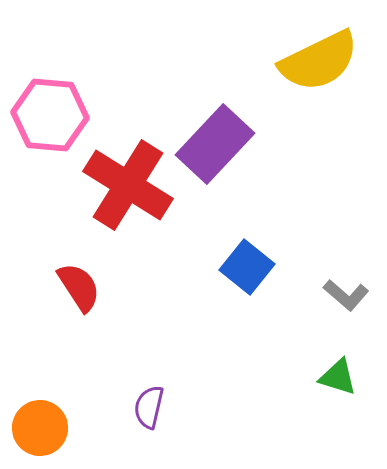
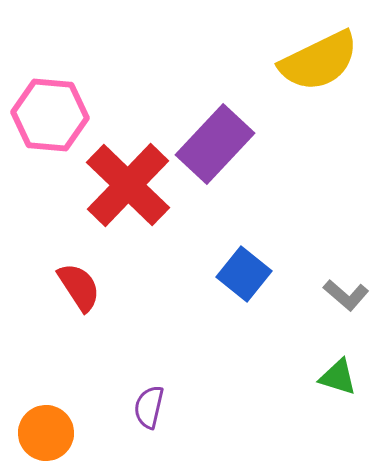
red cross: rotated 12 degrees clockwise
blue square: moved 3 px left, 7 px down
orange circle: moved 6 px right, 5 px down
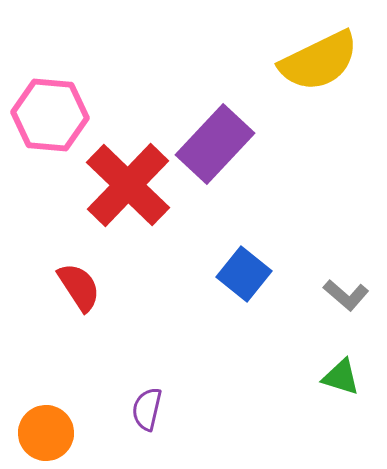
green triangle: moved 3 px right
purple semicircle: moved 2 px left, 2 px down
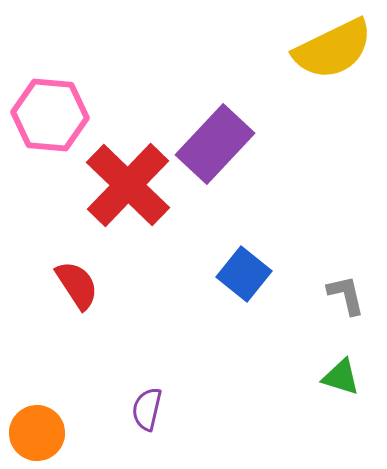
yellow semicircle: moved 14 px right, 12 px up
red semicircle: moved 2 px left, 2 px up
gray L-shape: rotated 144 degrees counterclockwise
orange circle: moved 9 px left
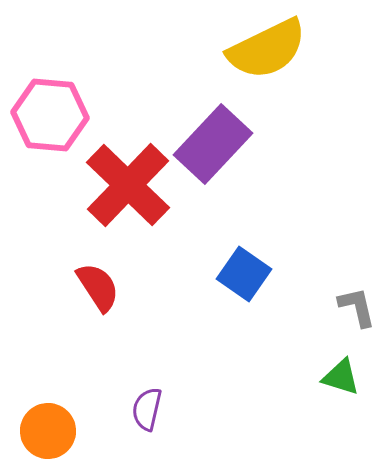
yellow semicircle: moved 66 px left
purple rectangle: moved 2 px left
blue square: rotated 4 degrees counterclockwise
red semicircle: moved 21 px right, 2 px down
gray L-shape: moved 11 px right, 12 px down
orange circle: moved 11 px right, 2 px up
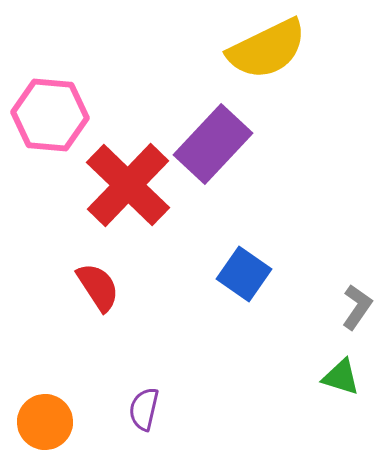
gray L-shape: rotated 48 degrees clockwise
purple semicircle: moved 3 px left
orange circle: moved 3 px left, 9 px up
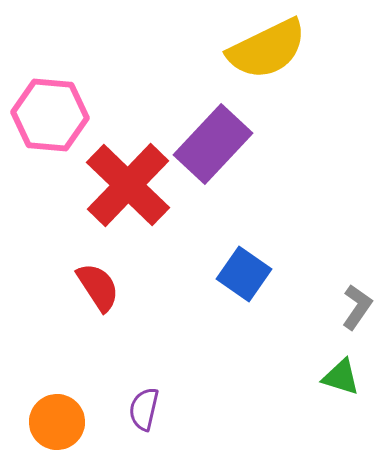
orange circle: moved 12 px right
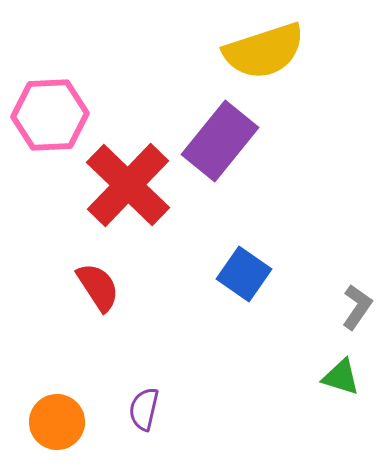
yellow semicircle: moved 3 px left, 2 px down; rotated 8 degrees clockwise
pink hexagon: rotated 8 degrees counterclockwise
purple rectangle: moved 7 px right, 3 px up; rotated 4 degrees counterclockwise
